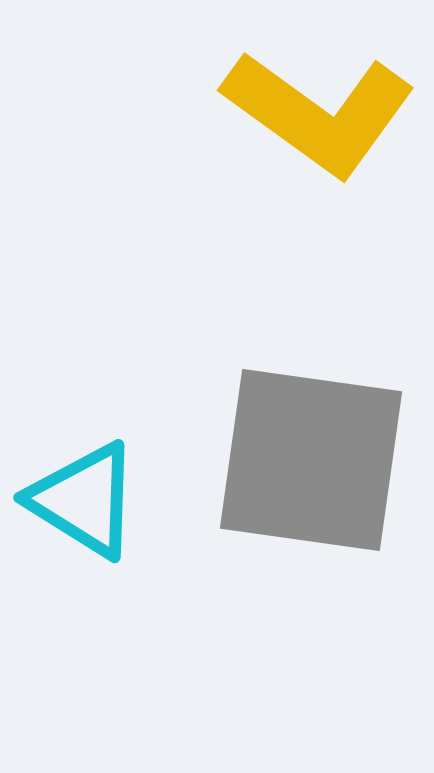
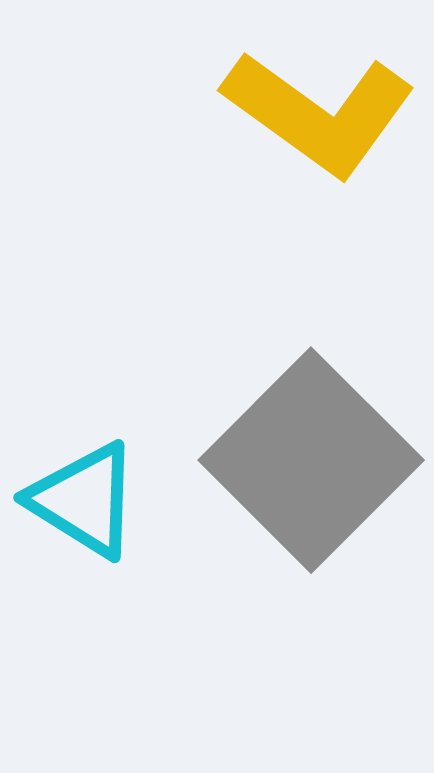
gray square: rotated 37 degrees clockwise
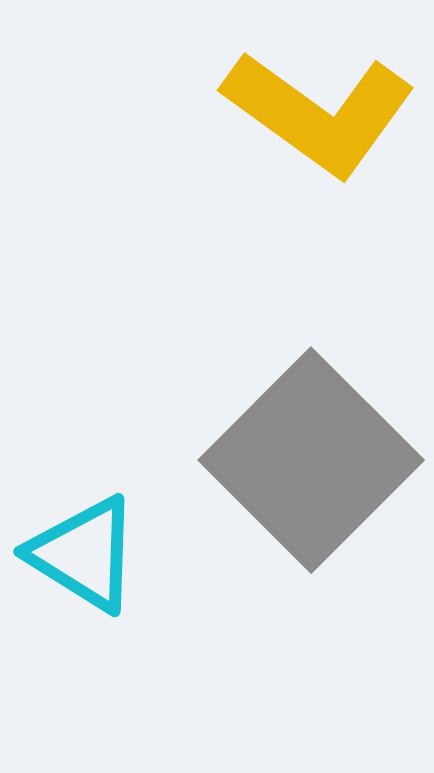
cyan triangle: moved 54 px down
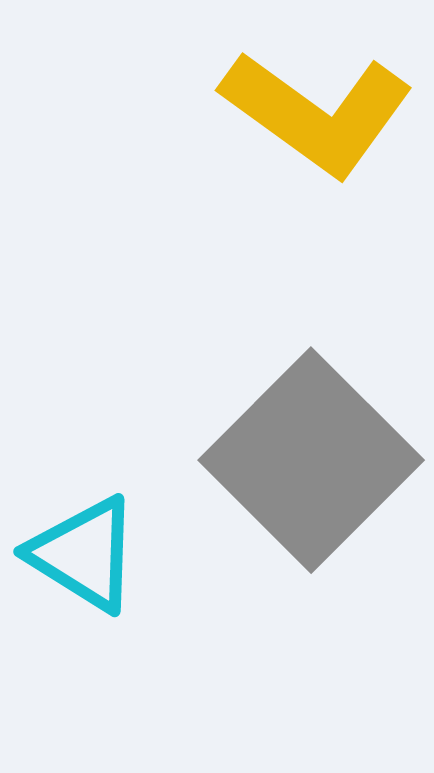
yellow L-shape: moved 2 px left
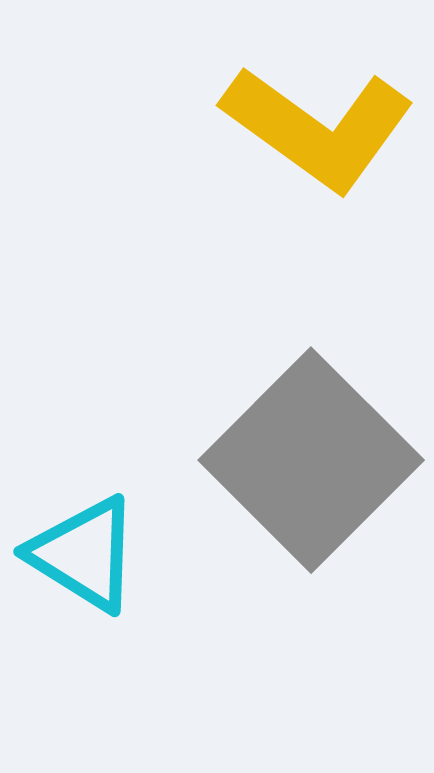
yellow L-shape: moved 1 px right, 15 px down
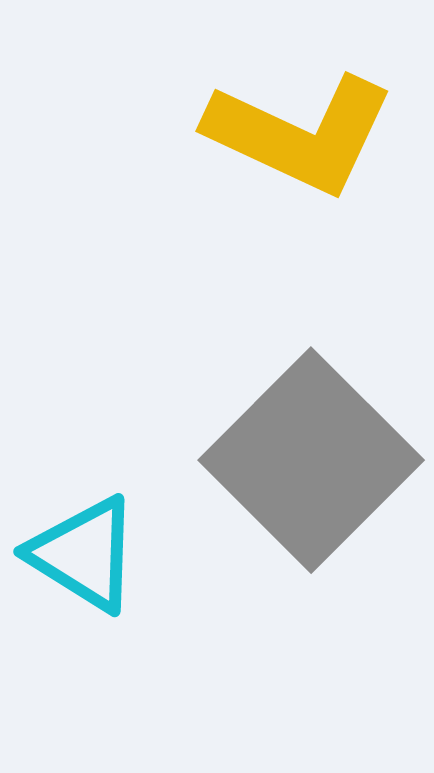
yellow L-shape: moved 18 px left, 6 px down; rotated 11 degrees counterclockwise
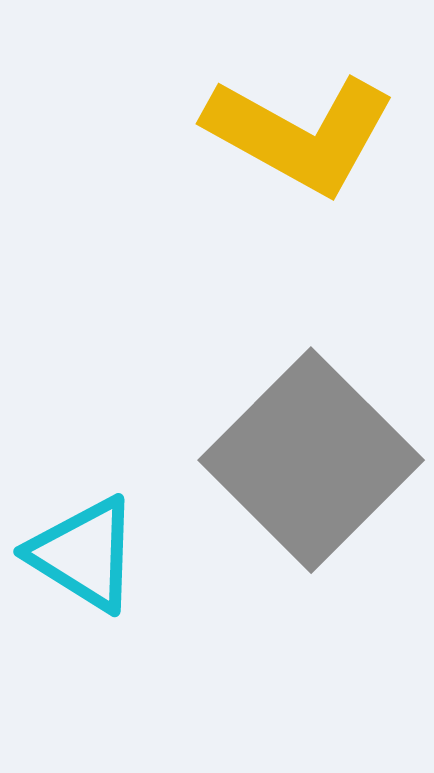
yellow L-shape: rotated 4 degrees clockwise
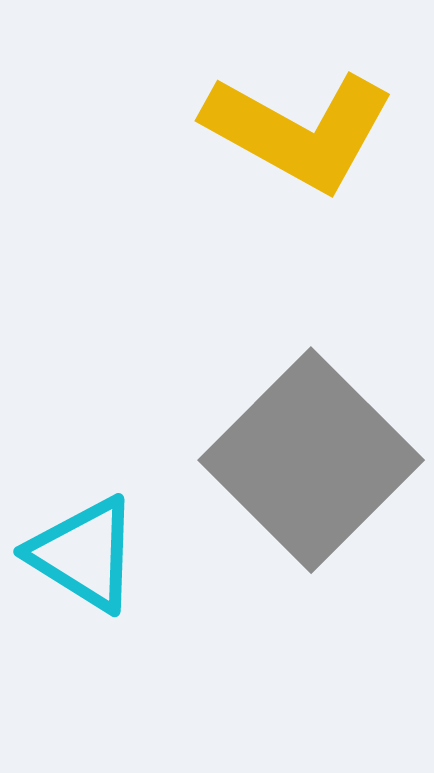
yellow L-shape: moved 1 px left, 3 px up
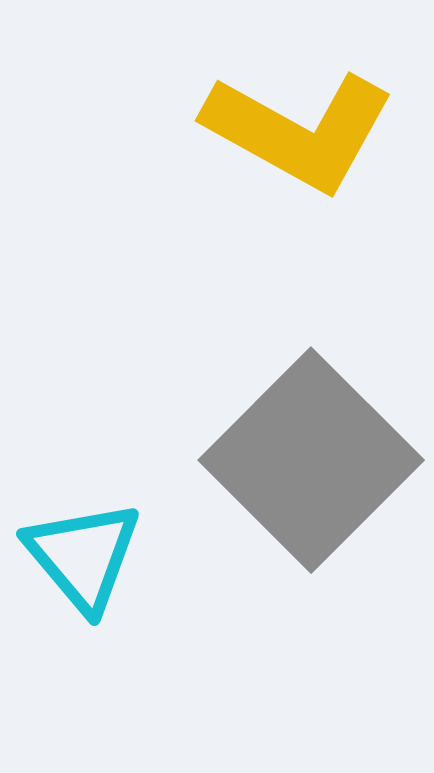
cyan triangle: moved 1 px left, 2 px down; rotated 18 degrees clockwise
